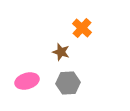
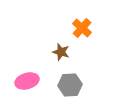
gray hexagon: moved 2 px right, 2 px down
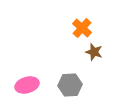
brown star: moved 33 px right
pink ellipse: moved 4 px down
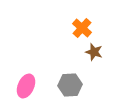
pink ellipse: moved 1 px left, 1 px down; rotated 50 degrees counterclockwise
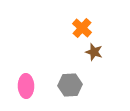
pink ellipse: rotated 25 degrees counterclockwise
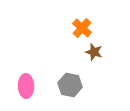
gray hexagon: rotated 15 degrees clockwise
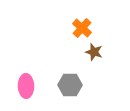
gray hexagon: rotated 10 degrees counterclockwise
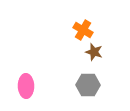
orange cross: moved 1 px right, 2 px down; rotated 12 degrees counterclockwise
gray hexagon: moved 18 px right
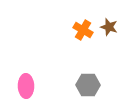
brown star: moved 15 px right, 25 px up
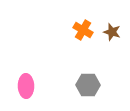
brown star: moved 3 px right, 5 px down
